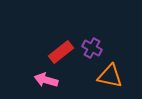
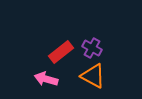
orange triangle: moved 17 px left; rotated 16 degrees clockwise
pink arrow: moved 1 px up
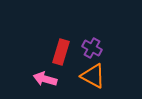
red rectangle: rotated 35 degrees counterclockwise
pink arrow: moved 1 px left
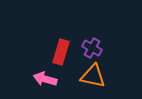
orange triangle: rotated 16 degrees counterclockwise
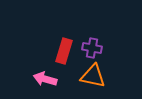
purple cross: rotated 18 degrees counterclockwise
red rectangle: moved 3 px right, 1 px up
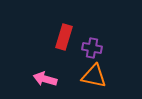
red rectangle: moved 14 px up
orange triangle: moved 1 px right
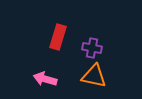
red rectangle: moved 6 px left
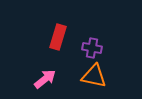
pink arrow: rotated 125 degrees clockwise
